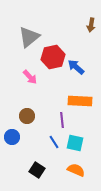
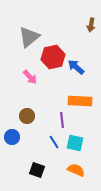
black square: rotated 14 degrees counterclockwise
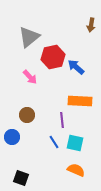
brown circle: moved 1 px up
black square: moved 16 px left, 8 px down
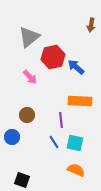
purple line: moved 1 px left
black square: moved 1 px right, 2 px down
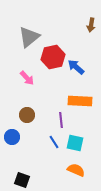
pink arrow: moved 3 px left, 1 px down
